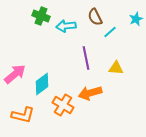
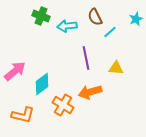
cyan arrow: moved 1 px right
pink arrow: moved 3 px up
orange arrow: moved 1 px up
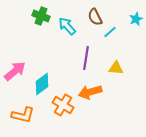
cyan arrow: rotated 54 degrees clockwise
purple line: rotated 20 degrees clockwise
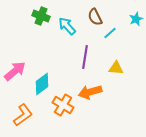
cyan line: moved 1 px down
purple line: moved 1 px left, 1 px up
orange L-shape: rotated 50 degrees counterclockwise
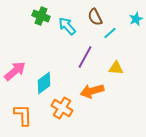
purple line: rotated 20 degrees clockwise
cyan diamond: moved 2 px right, 1 px up
orange arrow: moved 2 px right, 1 px up
orange cross: moved 1 px left, 3 px down
orange L-shape: rotated 55 degrees counterclockwise
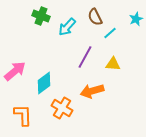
cyan arrow: moved 1 px down; rotated 96 degrees counterclockwise
yellow triangle: moved 3 px left, 4 px up
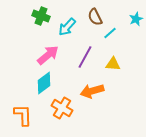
pink arrow: moved 33 px right, 16 px up
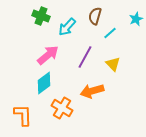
brown semicircle: moved 1 px up; rotated 42 degrees clockwise
yellow triangle: rotated 42 degrees clockwise
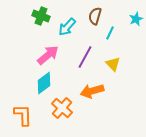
cyan line: rotated 24 degrees counterclockwise
orange cross: rotated 10 degrees clockwise
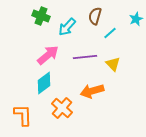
cyan line: rotated 24 degrees clockwise
purple line: rotated 55 degrees clockwise
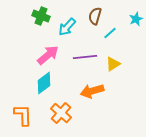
yellow triangle: rotated 42 degrees clockwise
orange cross: moved 1 px left, 5 px down
